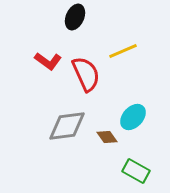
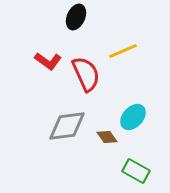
black ellipse: moved 1 px right
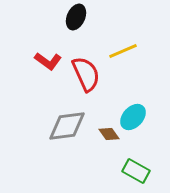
brown diamond: moved 2 px right, 3 px up
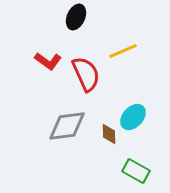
brown diamond: rotated 35 degrees clockwise
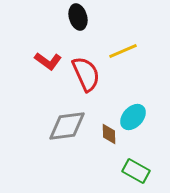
black ellipse: moved 2 px right; rotated 40 degrees counterclockwise
